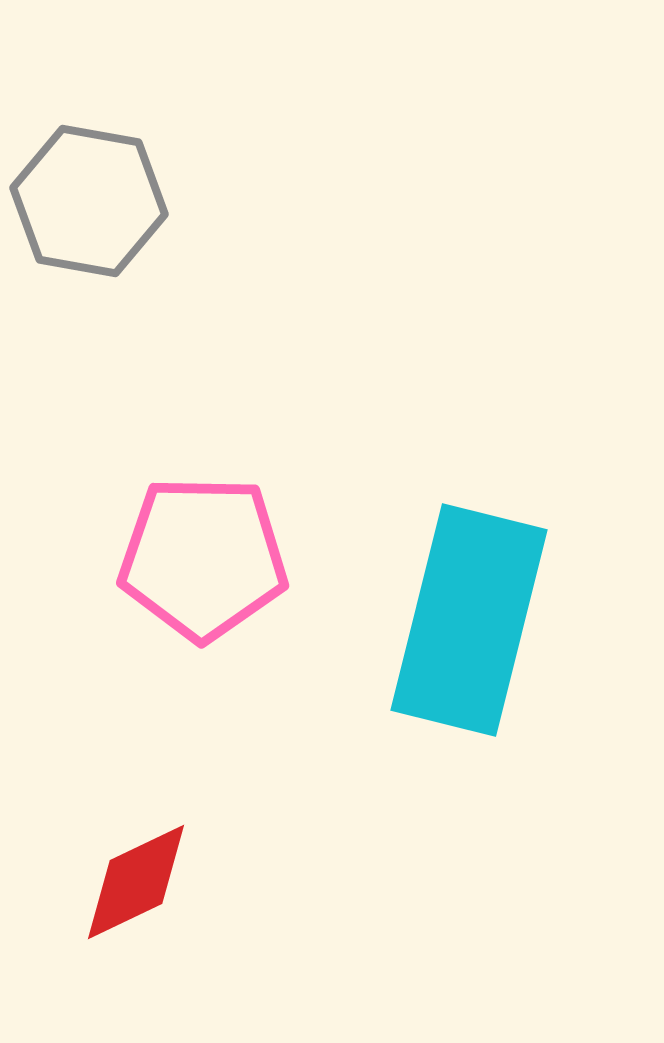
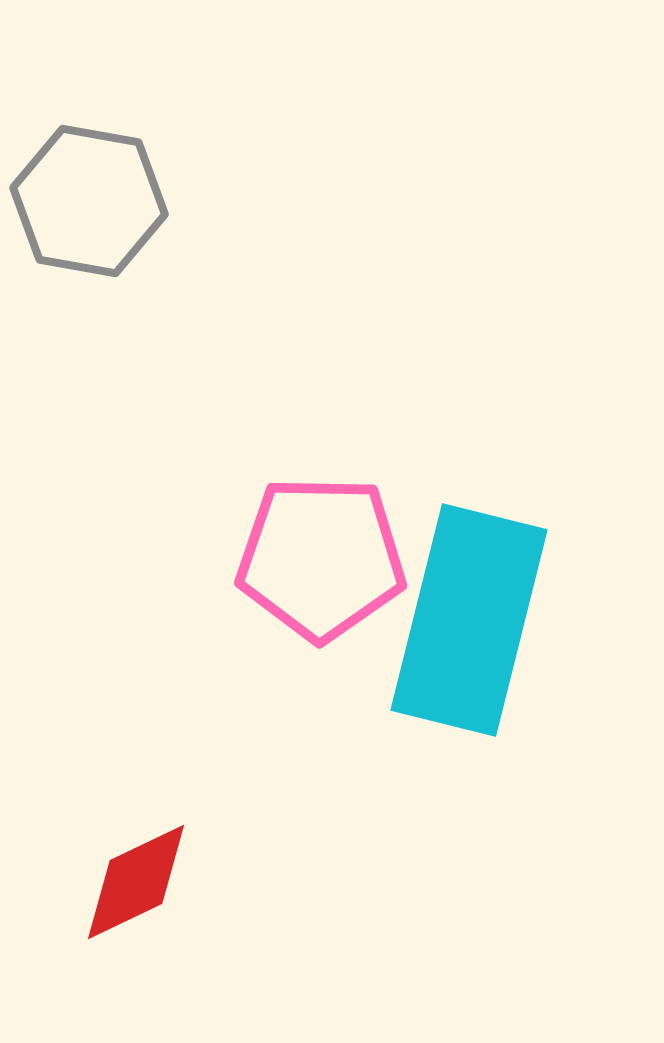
pink pentagon: moved 118 px right
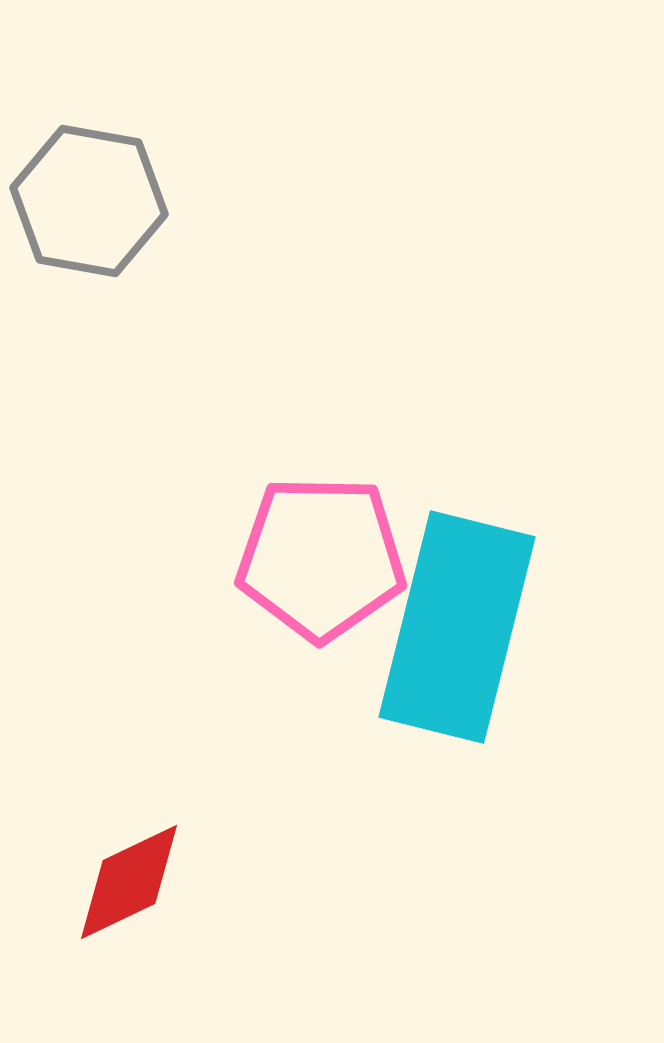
cyan rectangle: moved 12 px left, 7 px down
red diamond: moved 7 px left
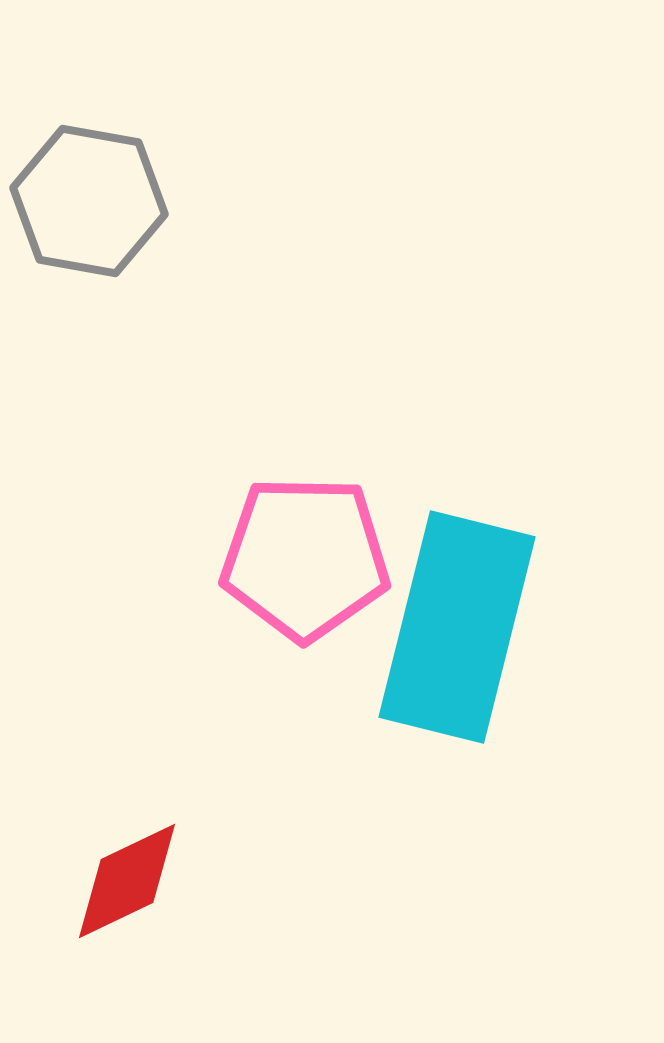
pink pentagon: moved 16 px left
red diamond: moved 2 px left, 1 px up
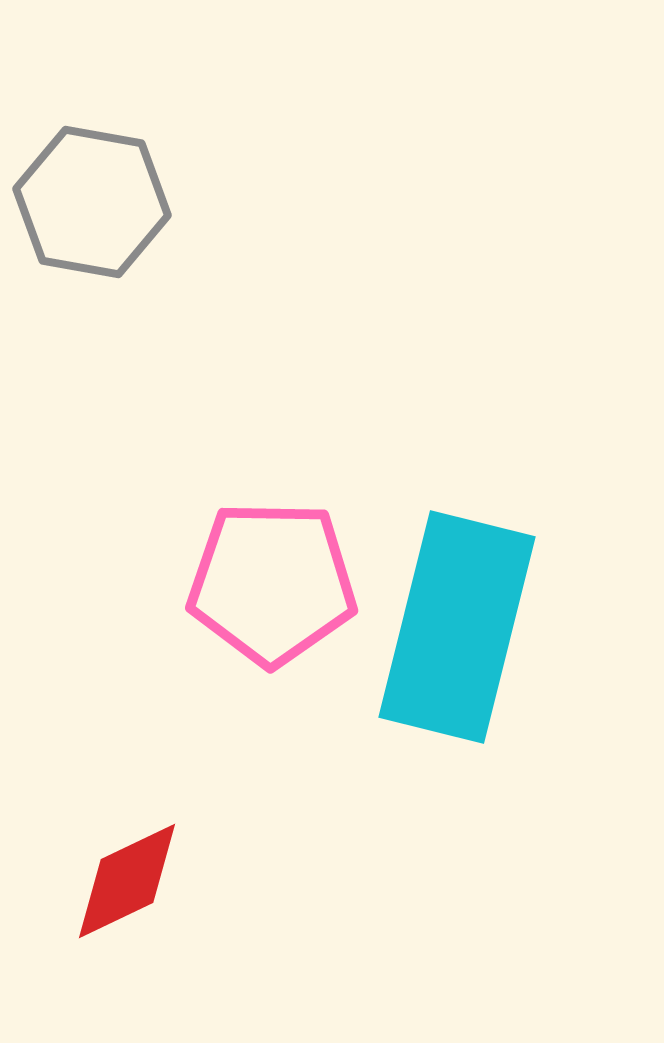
gray hexagon: moved 3 px right, 1 px down
pink pentagon: moved 33 px left, 25 px down
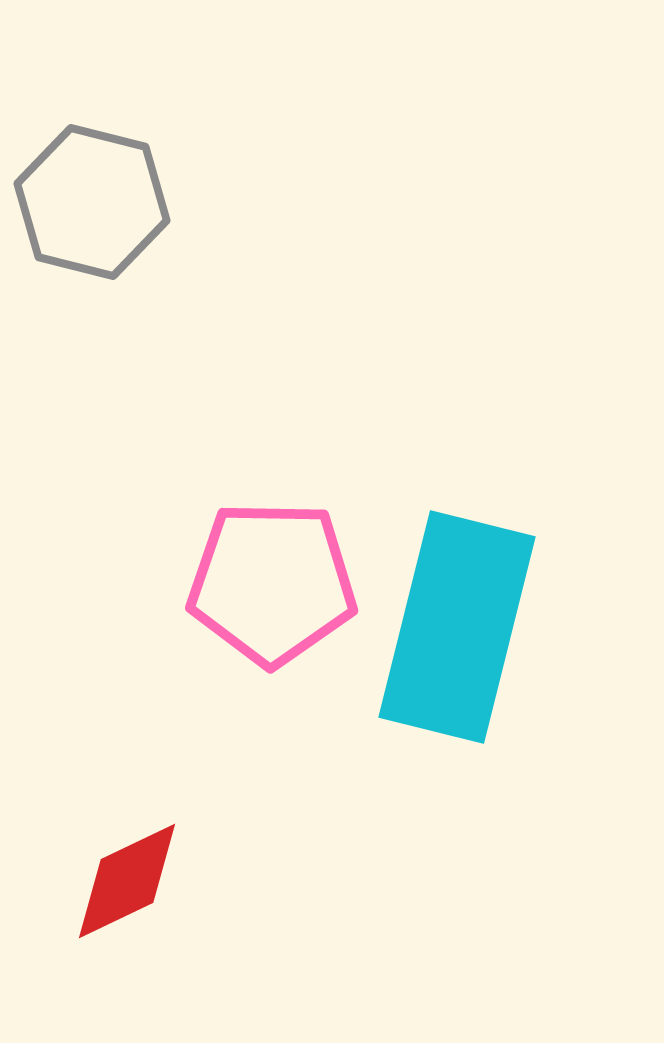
gray hexagon: rotated 4 degrees clockwise
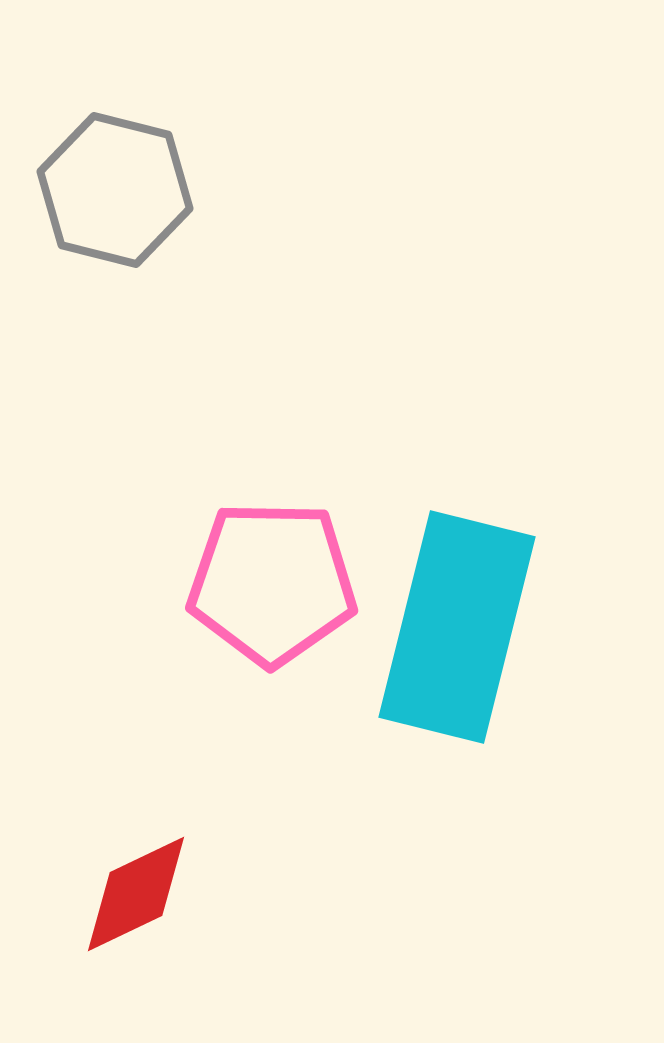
gray hexagon: moved 23 px right, 12 px up
red diamond: moved 9 px right, 13 px down
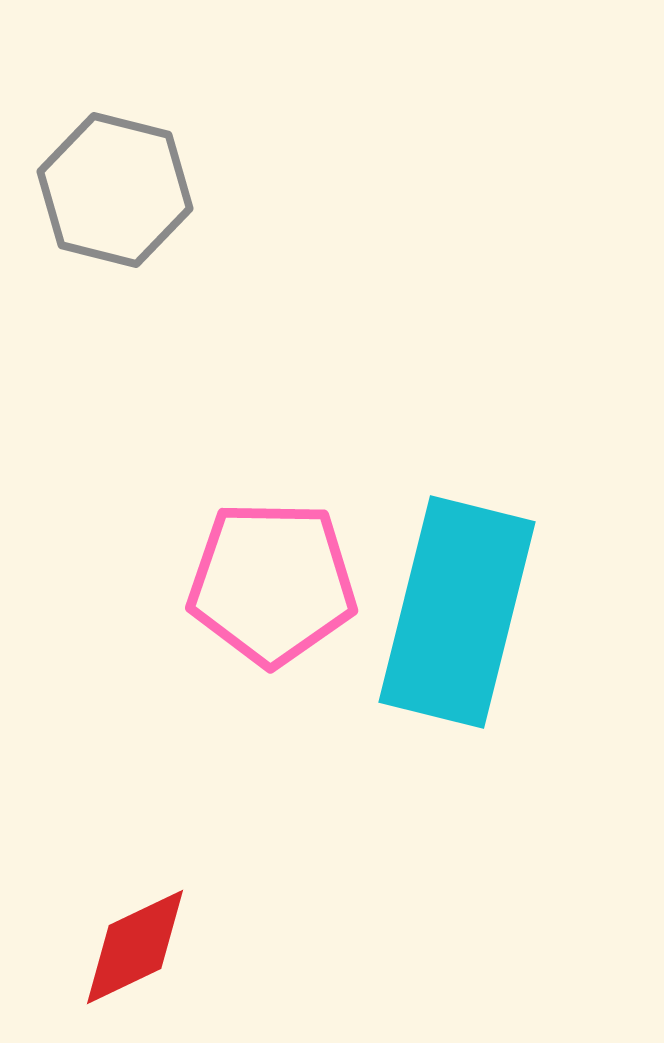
cyan rectangle: moved 15 px up
red diamond: moved 1 px left, 53 px down
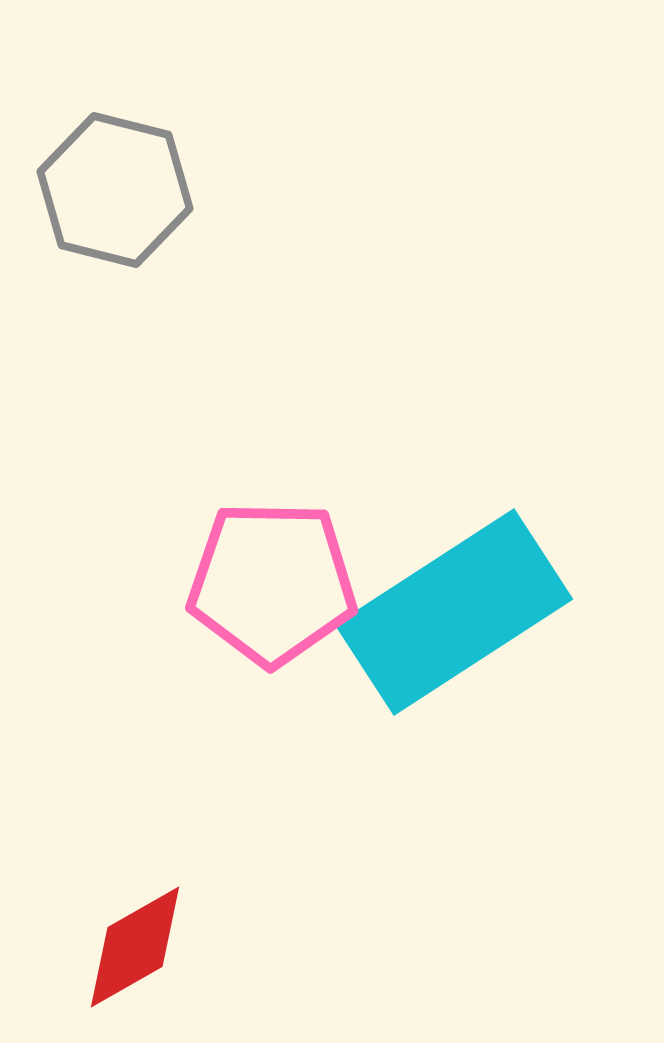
cyan rectangle: moved 3 px left; rotated 43 degrees clockwise
red diamond: rotated 4 degrees counterclockwise
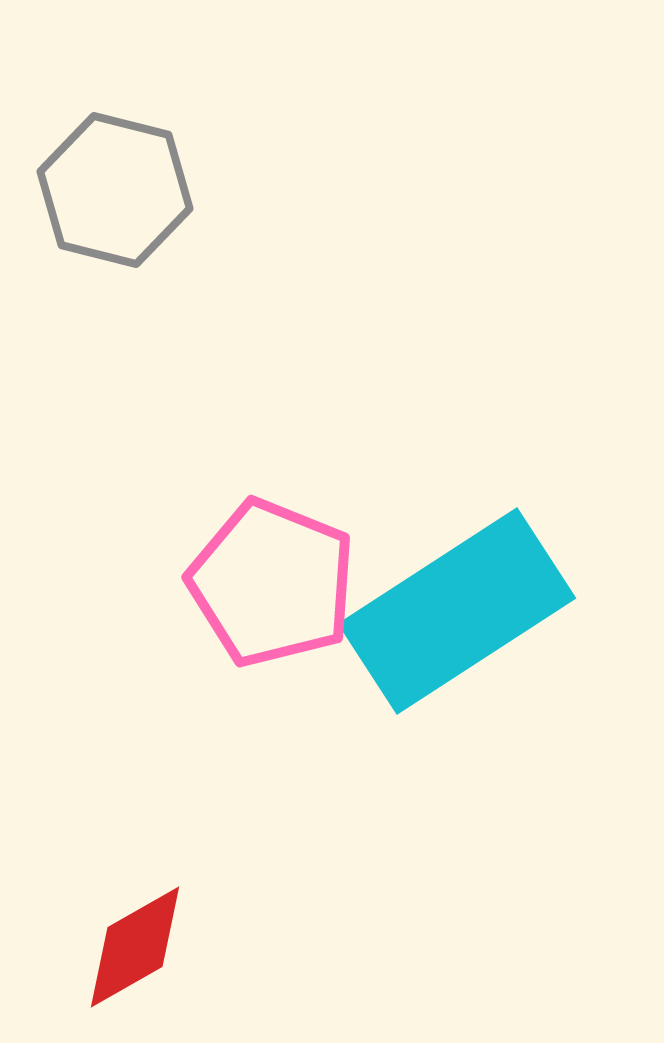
pink pentagon: rotated 21 degrees clockwise
cyan rectangle: moved 3 px right, 1 px up
